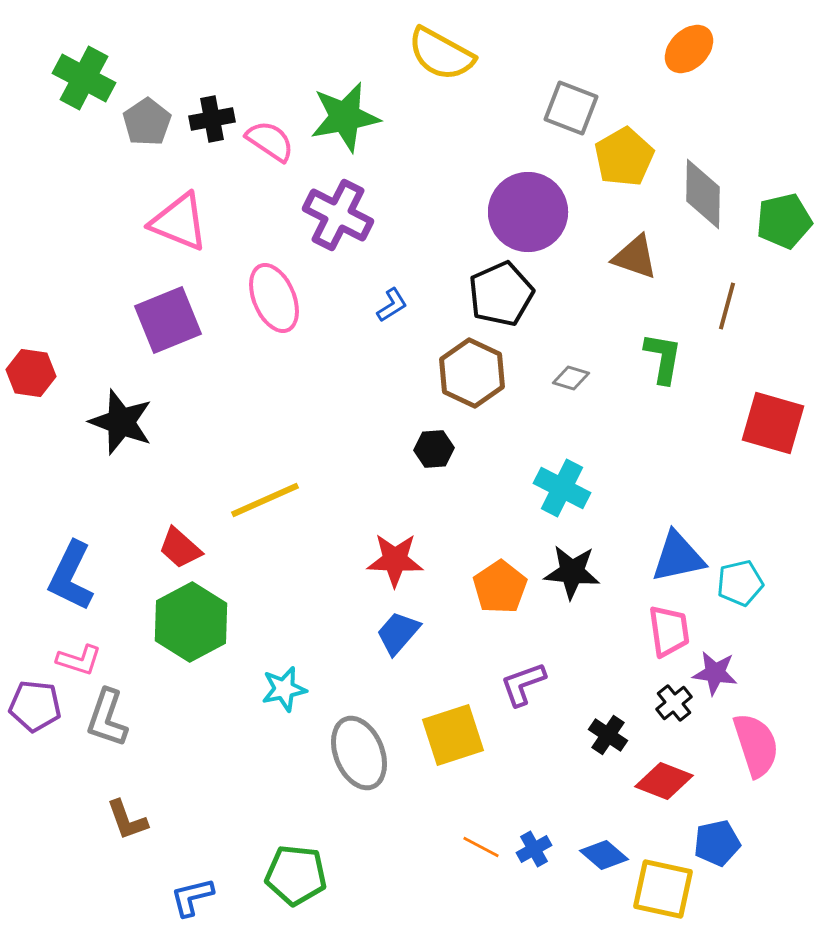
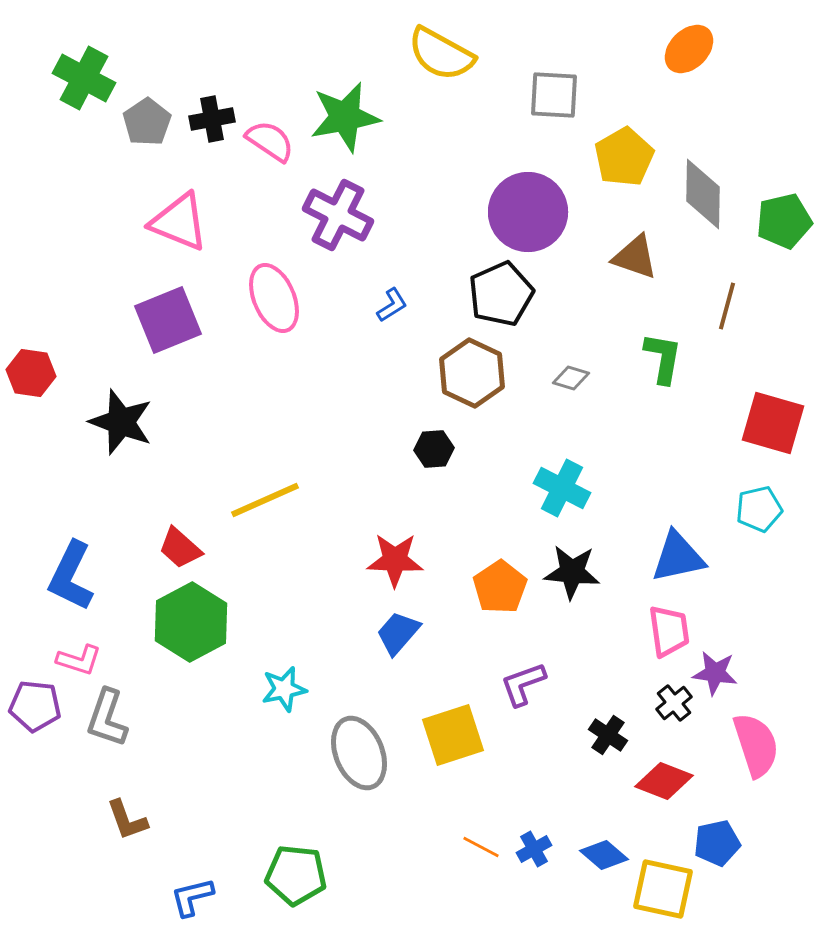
gray square at (571, 108): moved 17 px left, 13 px up; rotated 18 degrees counterclockwise
cyan pentagon at (740, 583): moved 19 px right, 74 px up
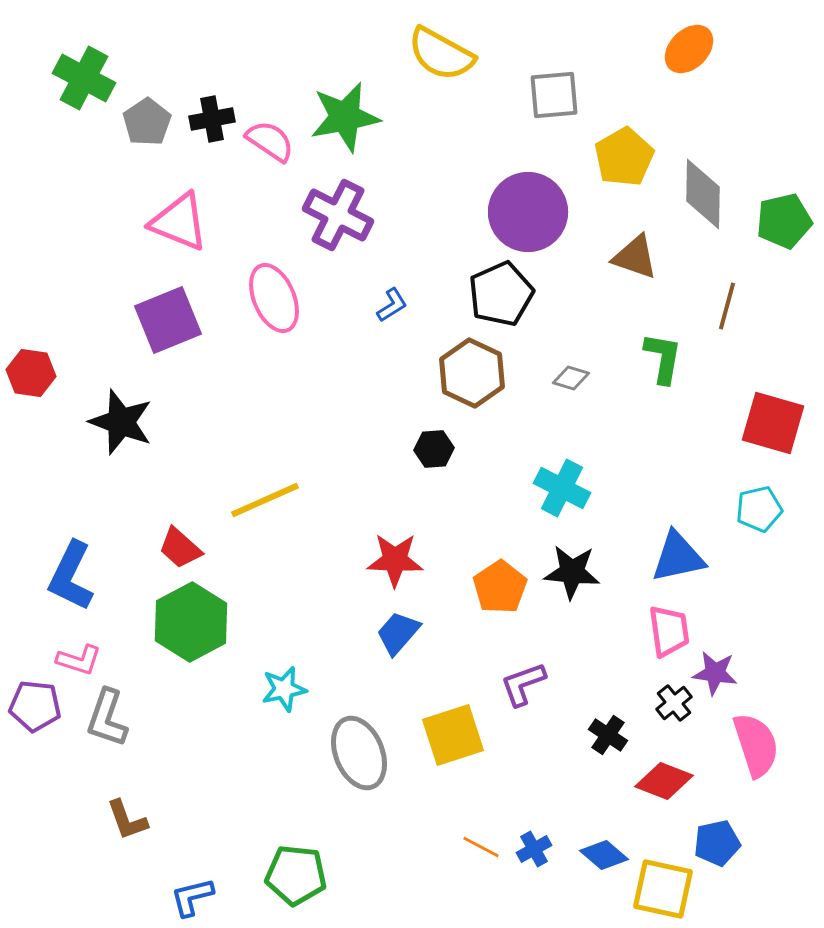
gray square at (554, 95): rotated 8 degrees counterclockwise
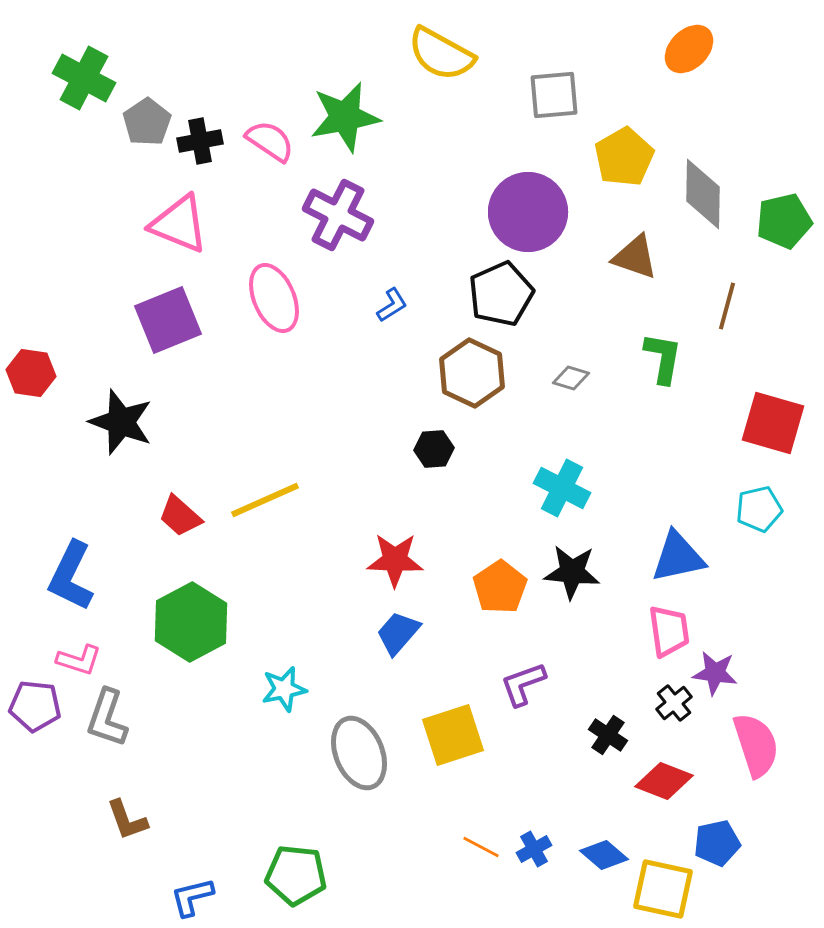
black cross at (212, 119): moved 12 px left, 22 px down
pink triangle at (179, 222): moved 2 px down
red trapezoid at (180, 548): moved 32 px up
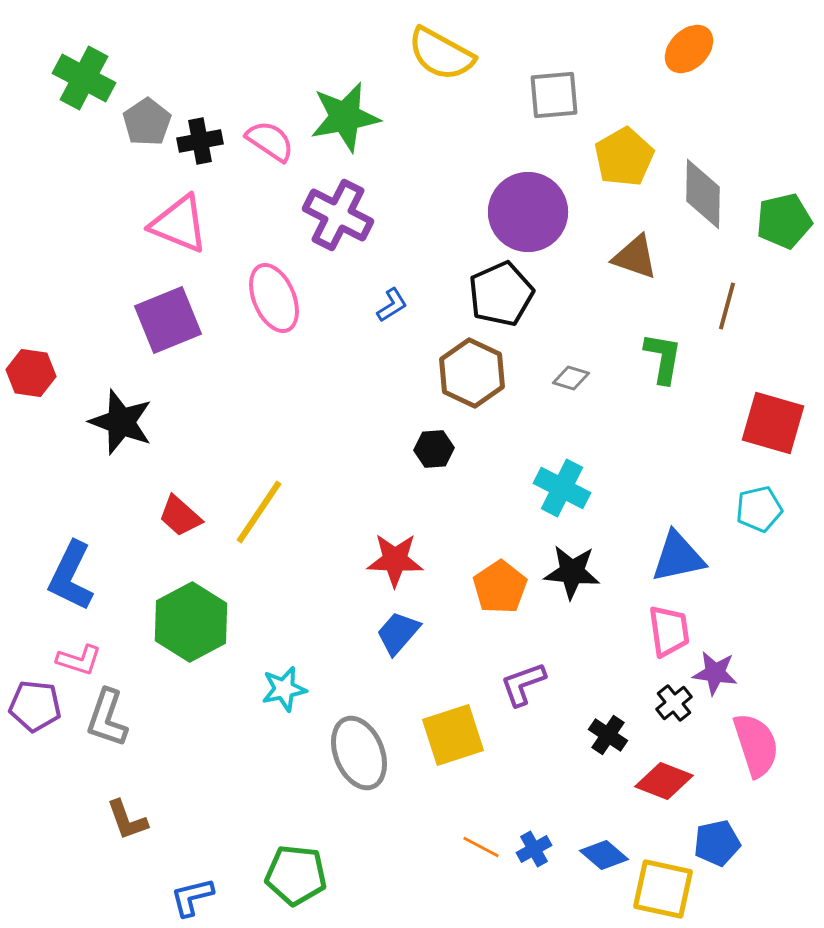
yellow line at (265, 500): moved 6 px left, 12 px down; rotated 32 degrees counterclockwise
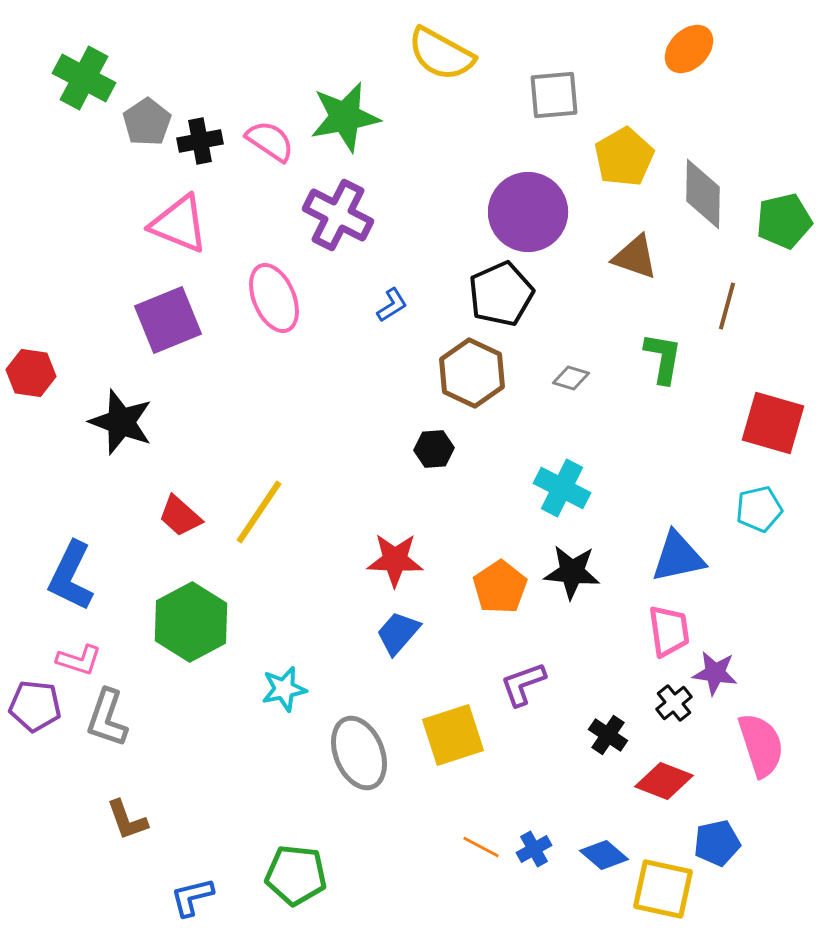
pink semicircle at (756, 745): moved 5 px right
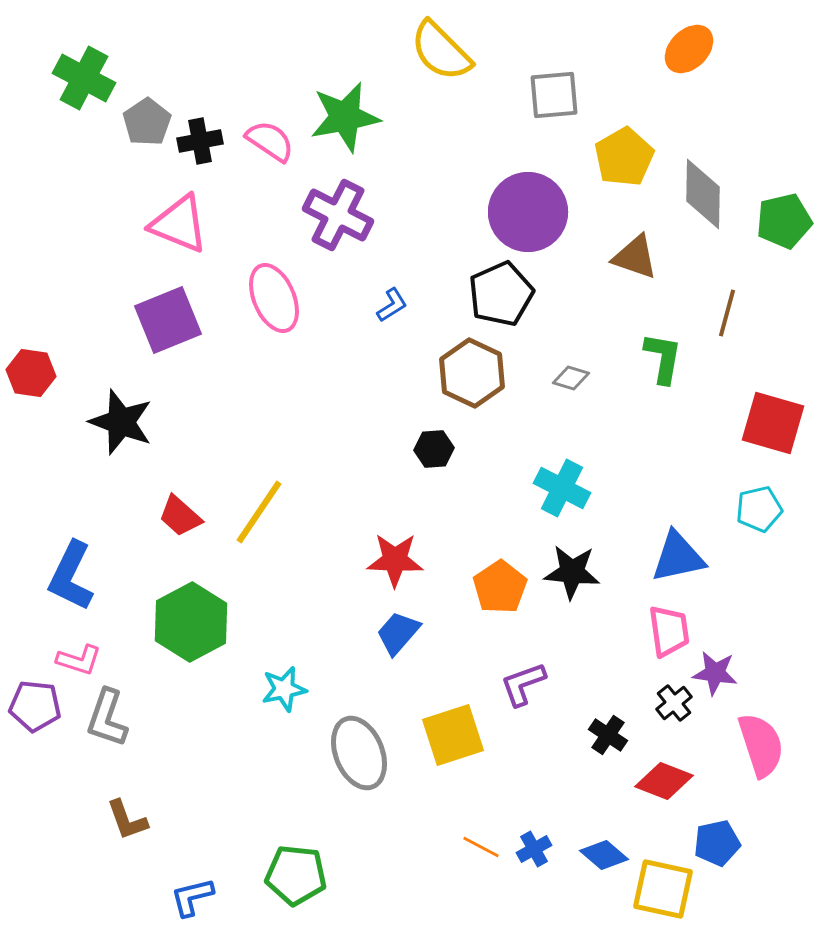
yellow semicircle at (441, 54): moved 3 px up; rotated 16 degrees clockwise
brown line at (727, 306): moved 7 px down
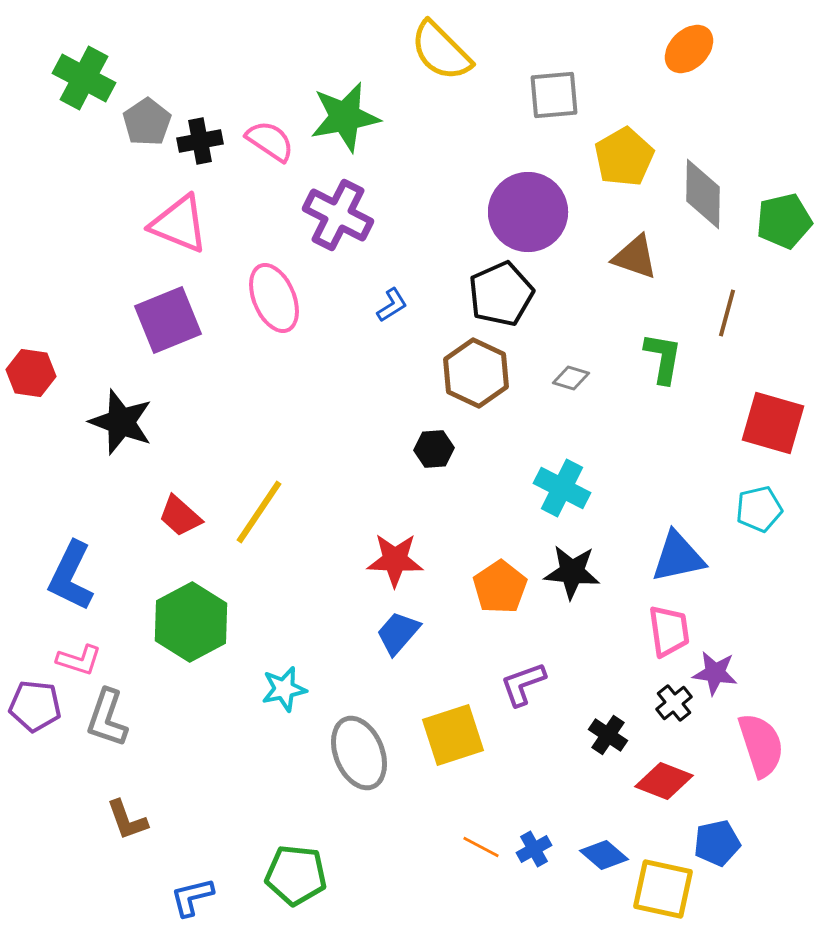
brown hexagon at (472, 373): moved 4 px right
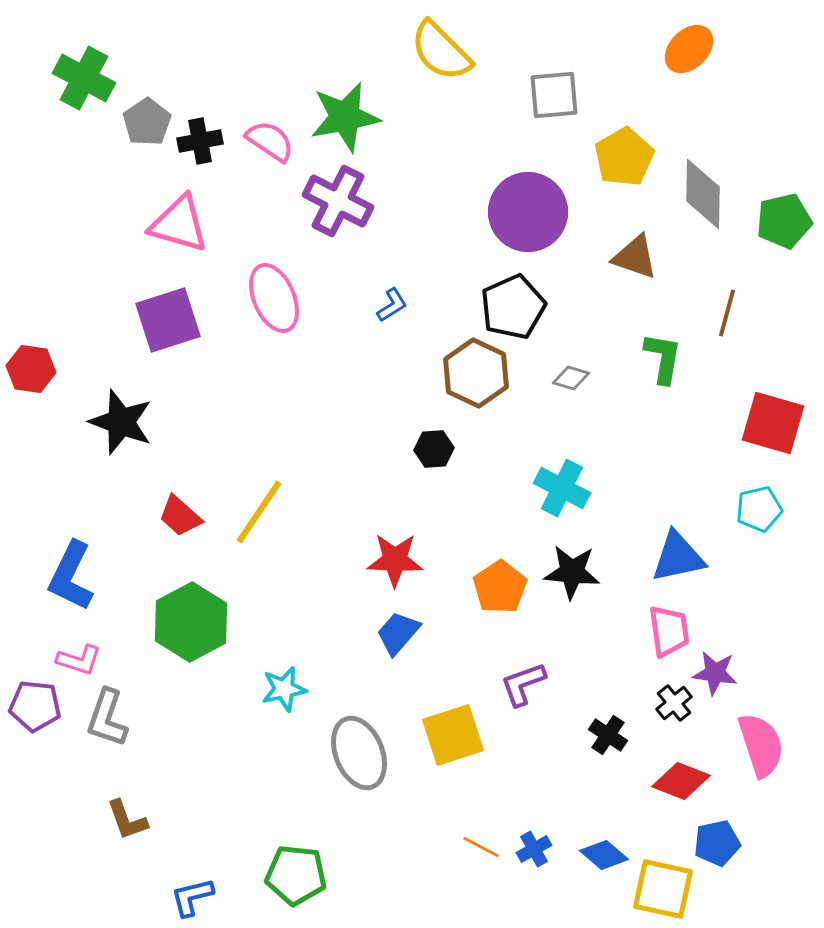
purple cross at (338, 215): moved 14 px up
pink triangle at (179, 224): rotated 6 degrees counterclockwise
black pentagon at (501, 294): moved 12 px right, 13 px down
purple square at (168, 320): rotated 4 degrees clockwise
red hexagon at (31, 373): moved 4 px up
red diamond at (664, 781): moved 17 px right
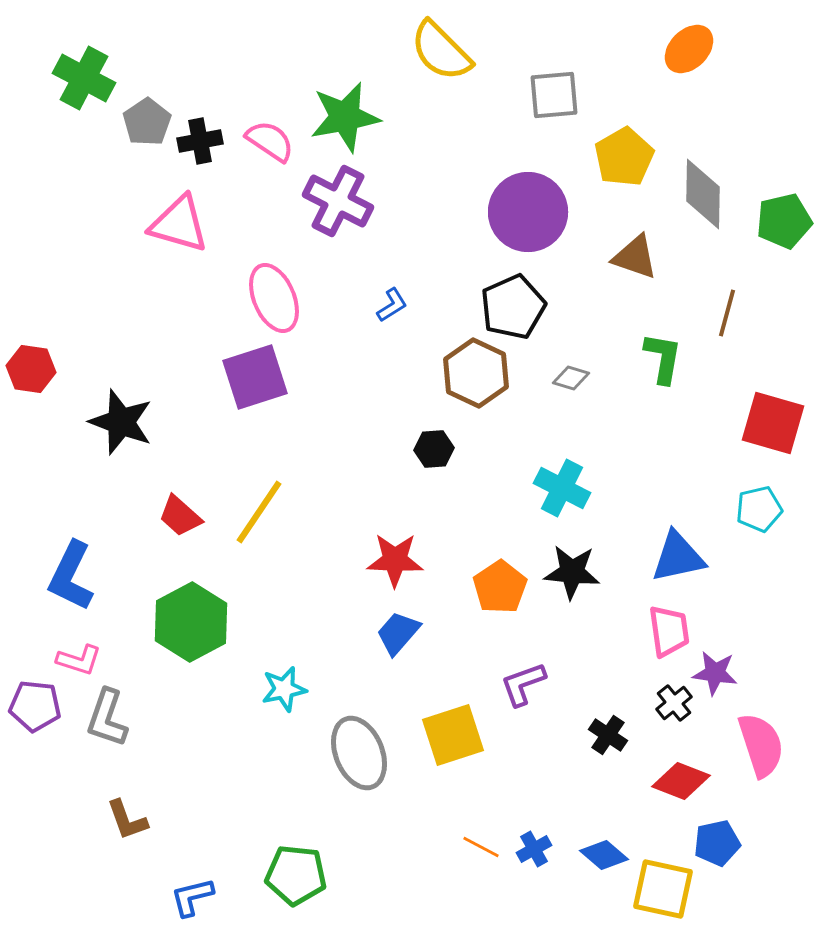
purple square at (168, 320): moved 87 px right, 57 px down
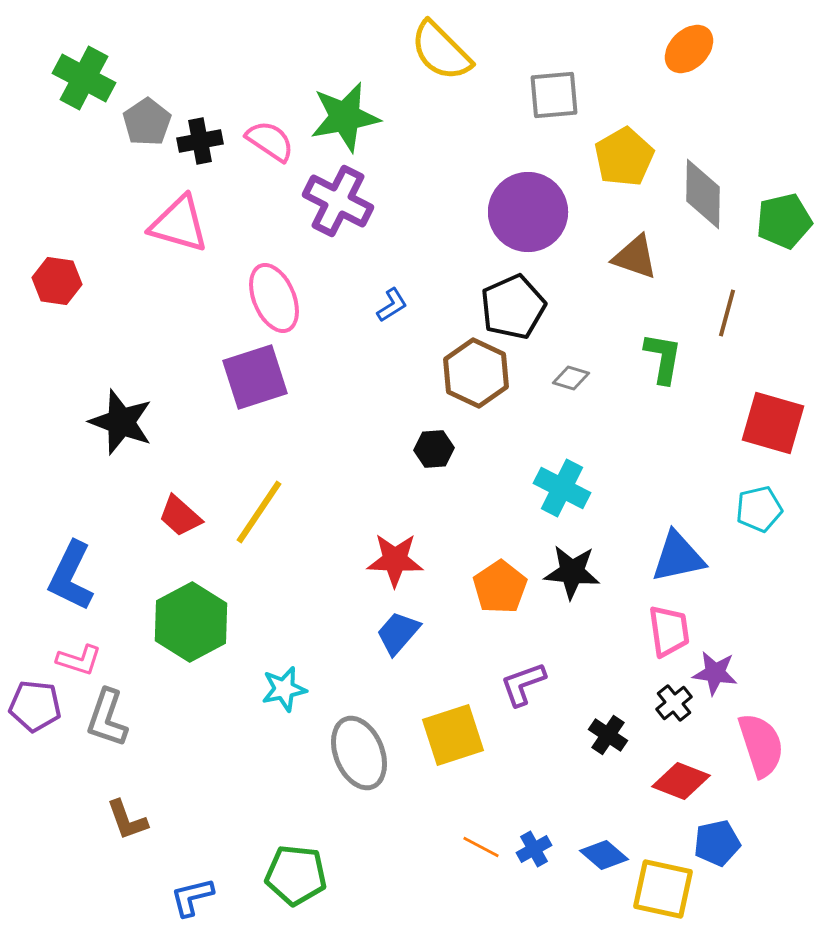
red hexagon at (31, 369): moved 26 px right, 88 px up
